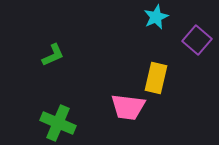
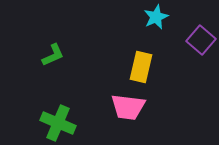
purple square: moved 4 px right
yellow rectangle: moved 15 px left, 11 px up
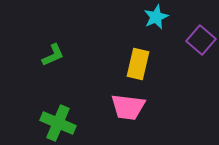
yellow rectangle: moved 3 px left, 3 px up
